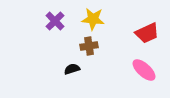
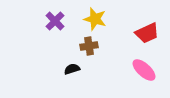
yellow star: moved 2 px right; rotated 10 degrees clockwise
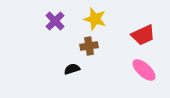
red trapezoid: moved 4 px left, 2 px down
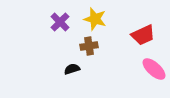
purple cross: moved 5 px right, 1 px down
pink ellipse: moved 10 px right, 1 px up
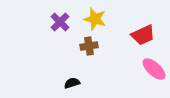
black semicircle: moved 14 px down
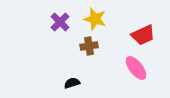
pink ellipse: moved 18 px left, 1 px up; rotated 10 degrees clockwise
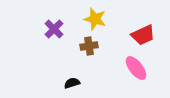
purple cross: moved 6 px left, 7 px down
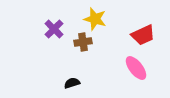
brown cross: moved 6 px left, 4 px up
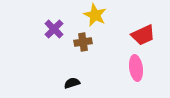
yellow star: moved 4 px up; rotated 10 degrees clockwise
pink ellipse: rotated 30 degrees clockwise
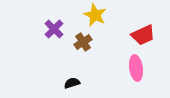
brown cross: rotated 24 degrees counterclockwise
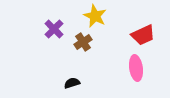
yellow star: moved 1 px down
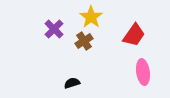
yellow star: moved 4 px left, 1 px down; rotated 10 degrees clockwise
red trapezoid: moved 9 px left; rotated 30 degrees counterclockwise
brown cross: moved 1 px right, 1 px up
pink ellipse: moved 7 px right, 4 px down
